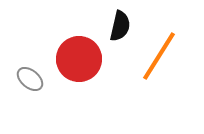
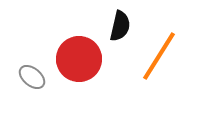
gray ellipse: moved 2 px right, 2 px up
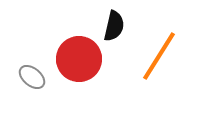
black semicircle: moved 6 px left
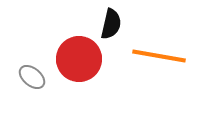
black semicircle: moved 3 px left, 2 px up
orange line: rotated 68 degrees clockwise
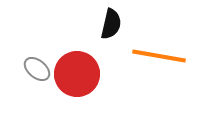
red circle: moved 2 px left, 15 px down
gray ellipse: moved 5 px right, 8 px up
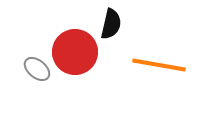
orange line: moved 9 px down
red circle: moved 2 px left, 22 px up
